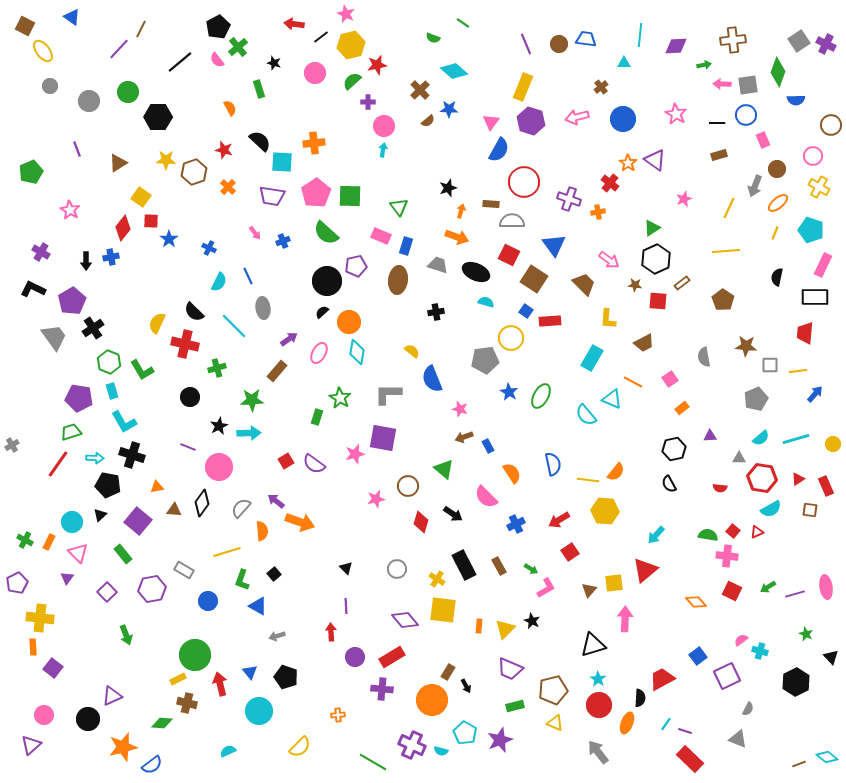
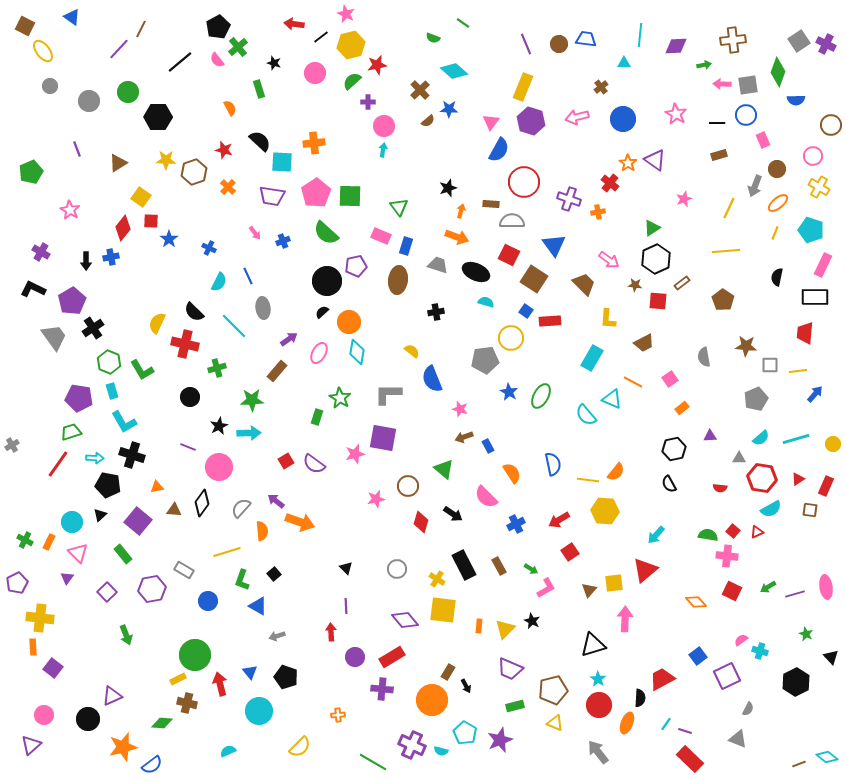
red rectangle at (826, 486): rotated 48 degrees clockwise
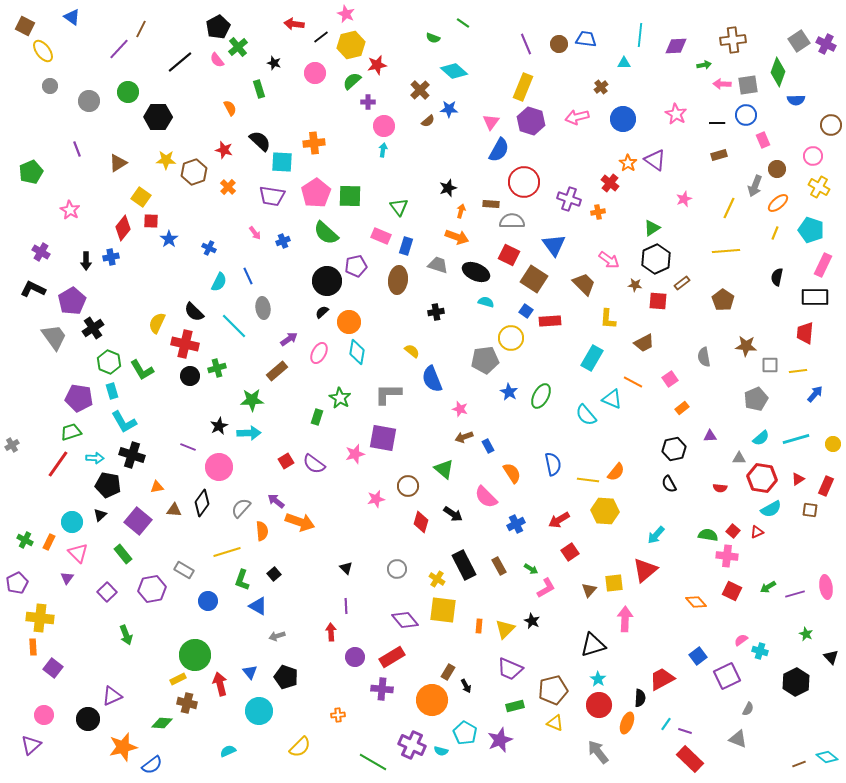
brown rectangle at (277, 371): rotated 10 degrees clockwise
black circle at (190, 397): moved 21 px up
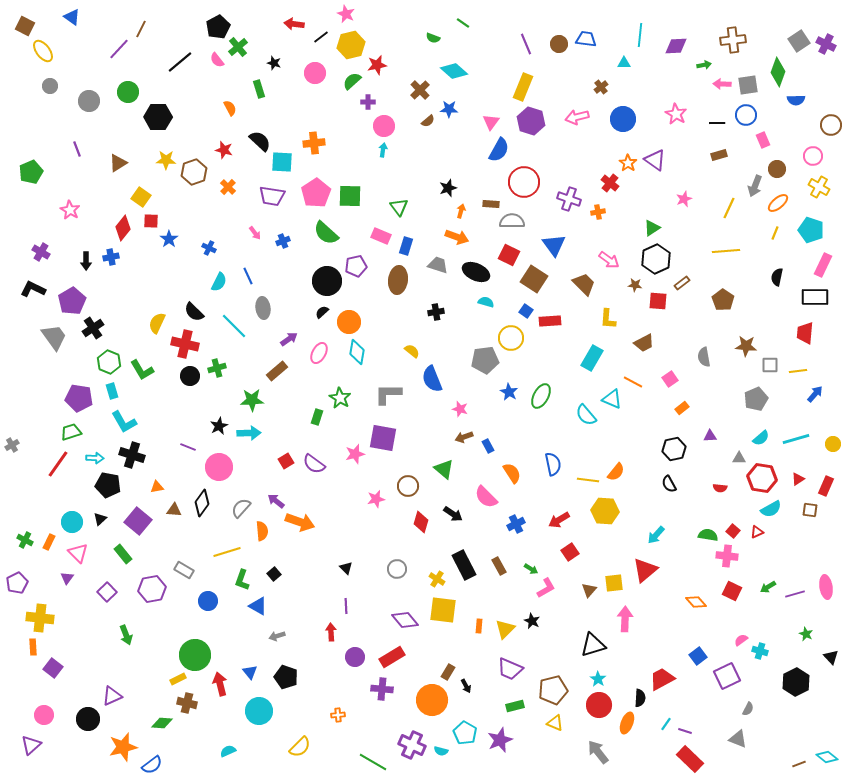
black triangle at (100, 515): moved 4 px down
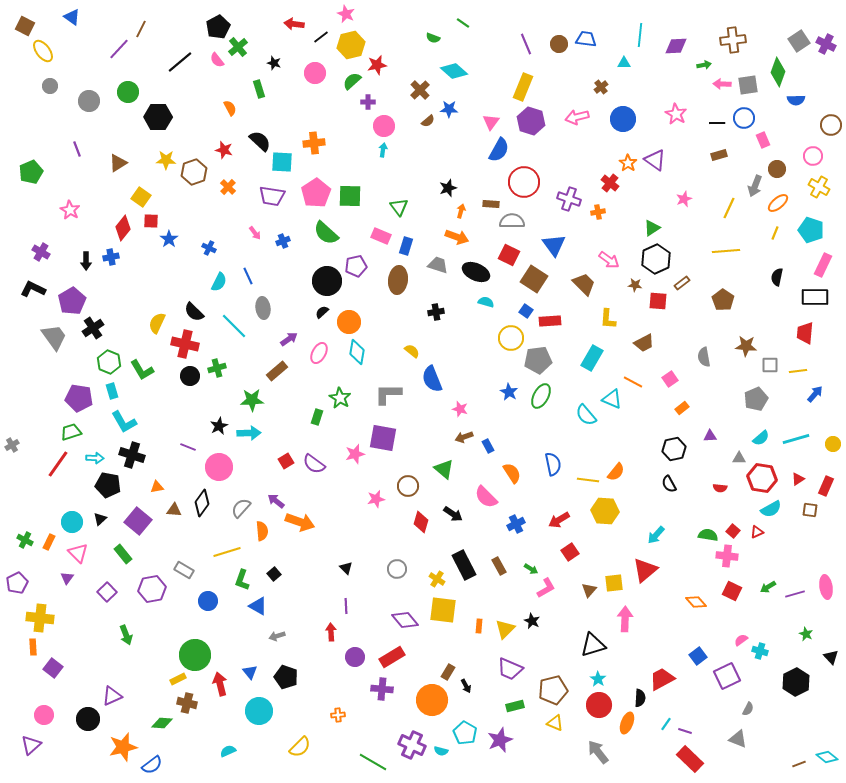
blue circle at (746, 115): moved 2 px left, 3 px down
gray pentagon at (485, 360): moved 53 px right
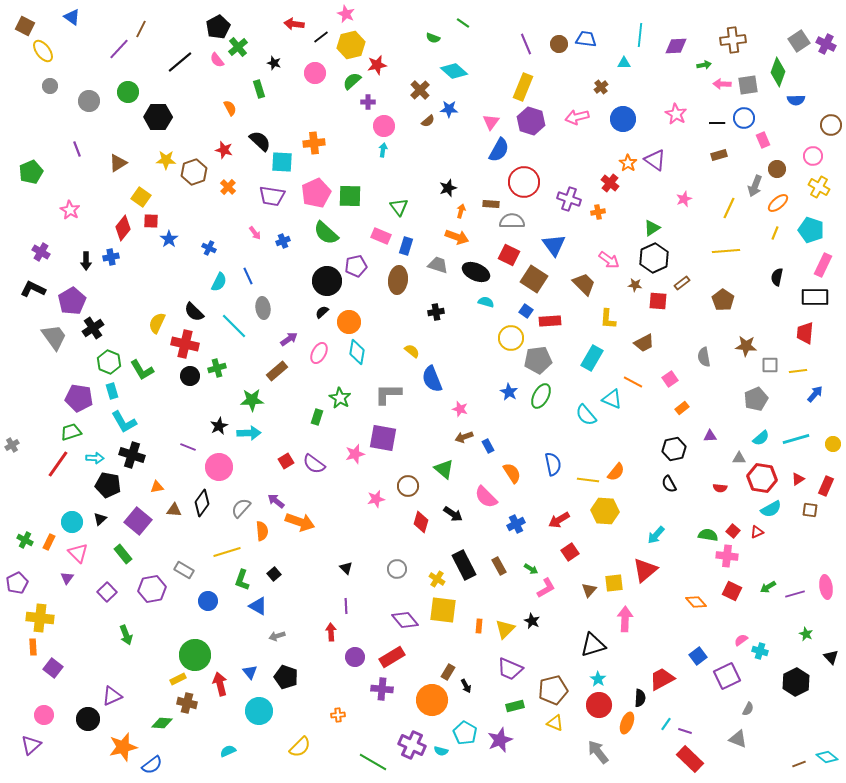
pink pentagon at (316, 193): rotated 8 degrees clockwise
black hexagon at (656, 259): moved 2 px left, 1 px up
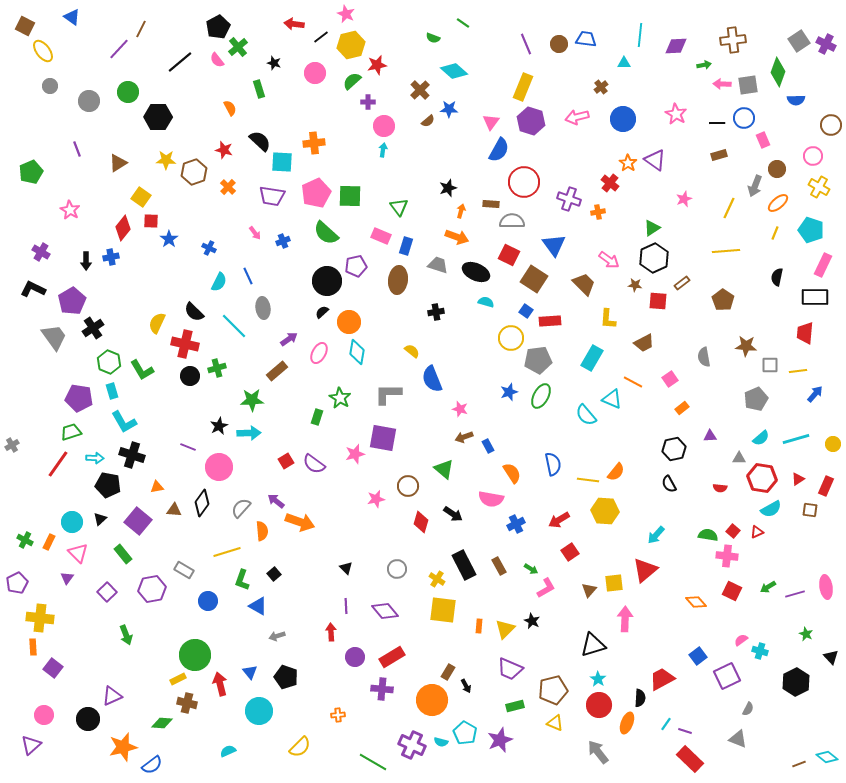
blue star at (509, 392): rotated 24 degrees clockwise
pink semicircle at (486, 497): moved 5 px right, 2 px down; rotated 35 degrees counterclockwise
purple diamond at (405, 620): moved 20 px left, 9 px up
cyan semicircle at (441, 751): moved 9 px up
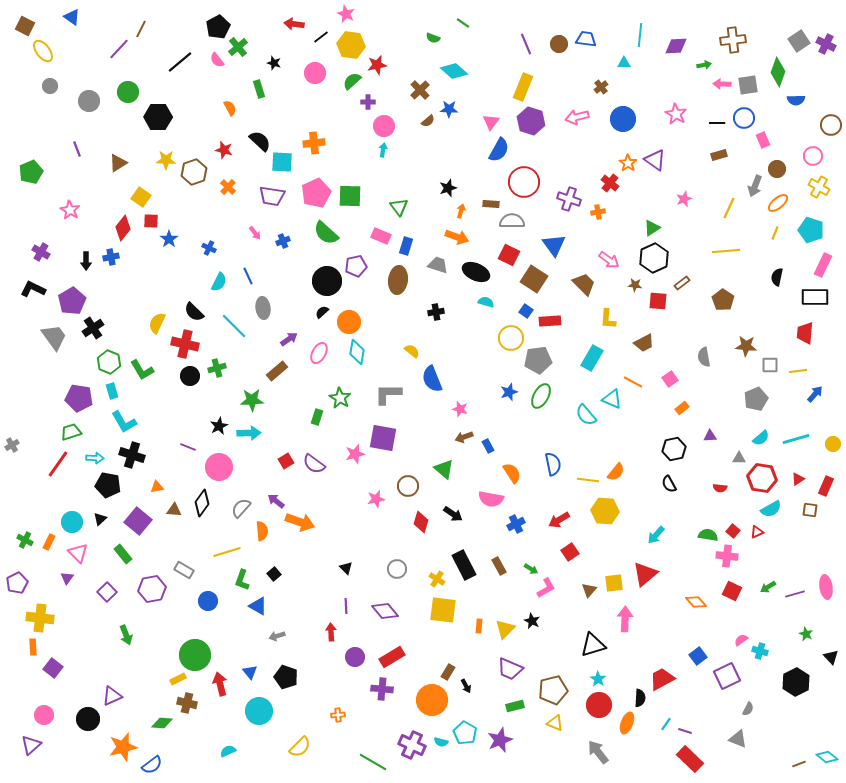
yellow hexagon at (351, 45): rotated 20 degrees clockwise
red triangle at (645, 570): moved 4 px down
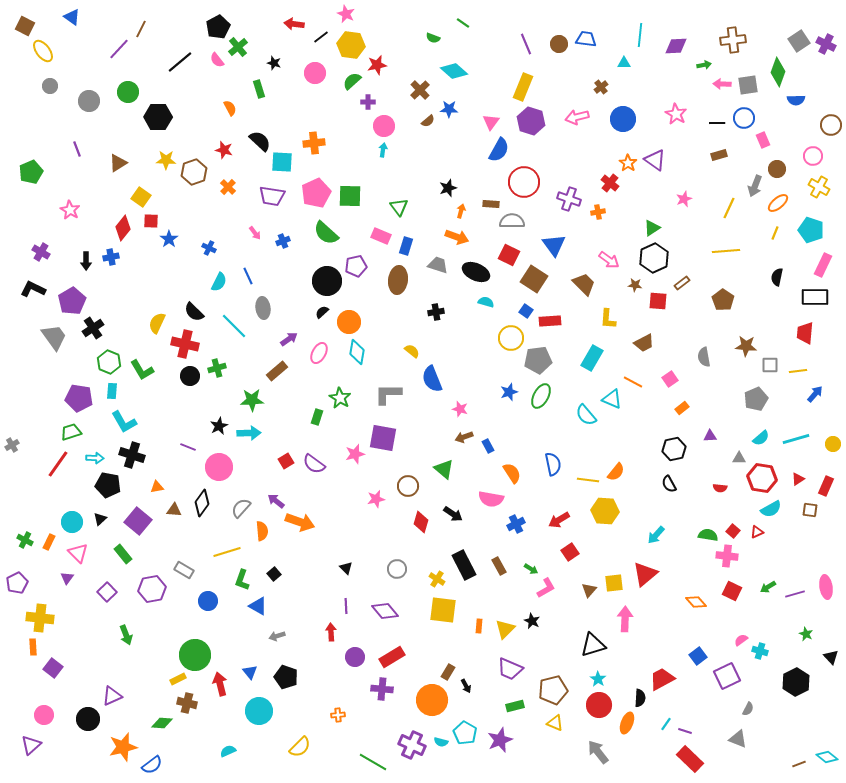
cyan rectangle at (112, 391): rotated 21 degrees clockwise
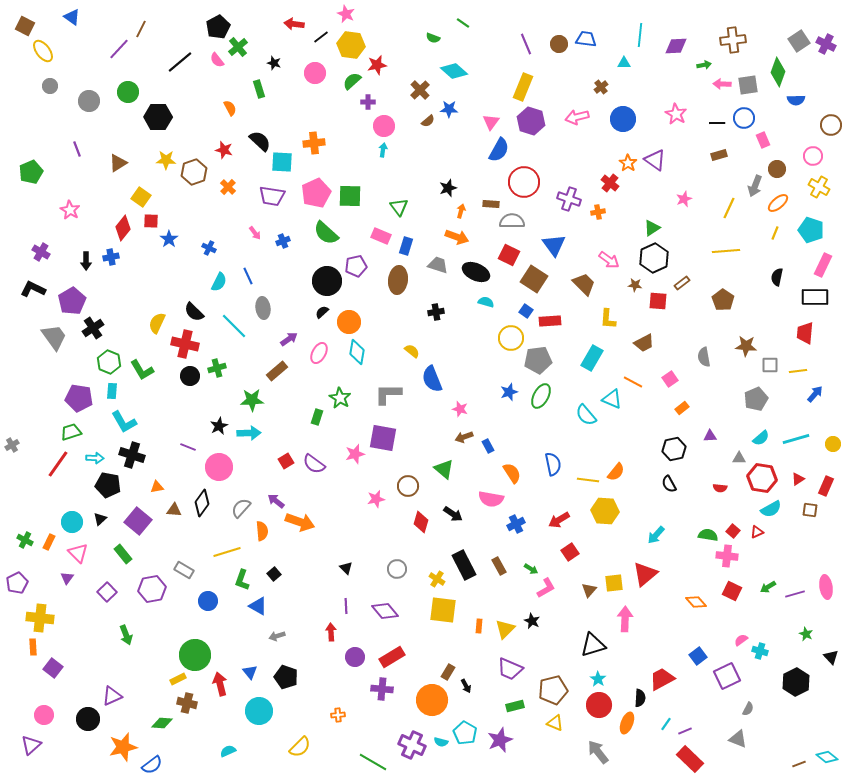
purple line at (685, 731): rotated 40 degrees counterclockwise
